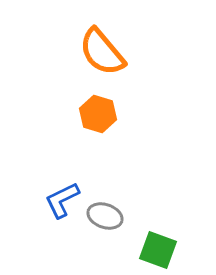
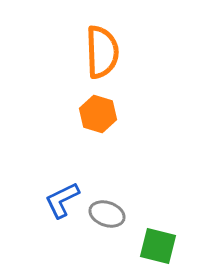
orange semicircle: rotated 142 degrees counterclockwise
gray ellipse: moved 2 px right, 2 px up
green square: moved 4 px up; rotated 6 degrees counterclockwise
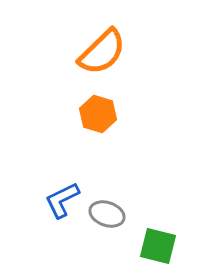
orange semicircle: rotated 48 degrees clockwise
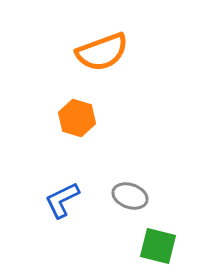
orange semicircle: rotated 24 degrees clockwise
orange hexagon: moved 21 px left, 4 px down
gray ellipse: moved 23 px right, 18 px up
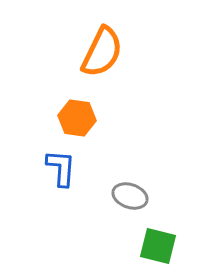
orange semicircle: rotated 44 degrees counterclockwise
orange hexagon: rotated 9 degrees counterclockwise
blue L-shape: moved 1 px left, 32 px up; rotated 120 degrees clockwise
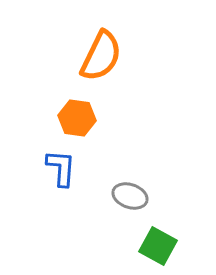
orange semicircle: moved 1 px left, 4 px down
green square: rotated 15 degrees clockwise
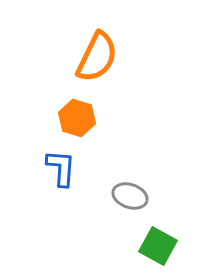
orange semicircle: moved 4 px left, 1 px down
orange hexagon: rotated 9 degrees clockwise
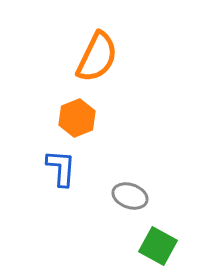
orange hexagon: rotated 21 degrees clockwise
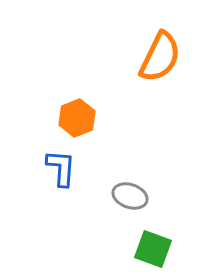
orange semicircle: moved 63 px right
green square: moved 5 px left, 3 px down; rotated 9 degrees counterclockwise
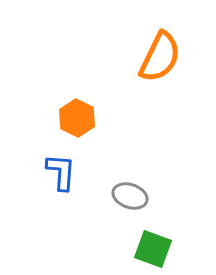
orange hexagon: rotated 12 degrees counterclockwise
blue L-shape: moved 4 px down
